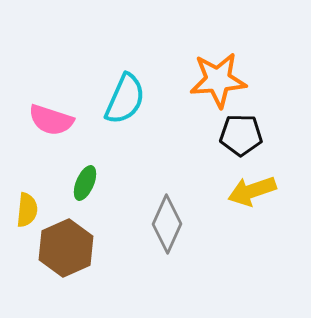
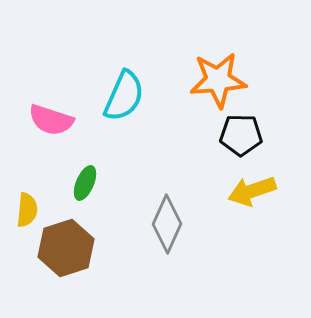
cyan semicircle: moved 1 px left, 3 px up
brown hexagon: rotated 6 degrees clockwise
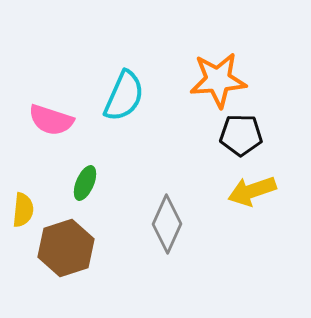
yellow semicircle: moved 4 px left
